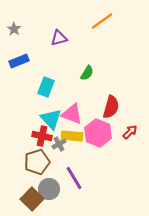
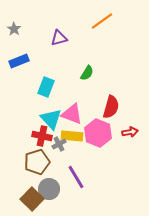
red arrow: rotated 35 degrees clockwise
purple line: moved 2 px right, 1 px up
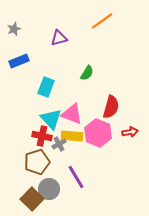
gray star: rotated 16 degrees clockwise
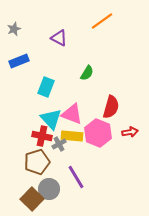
purple triangle: rotated 42 degrees clockwise
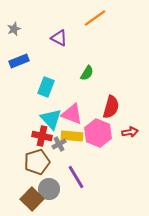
orange line: moved 7 px left, 3 px up
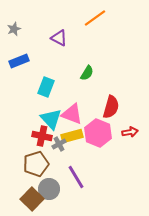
yellow rectangle: rotated 20 degrees counterclockwise
brown pentagon: moved 1 px left, 2 px down
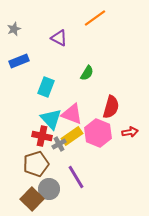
yellow rectangle: rotated 20 degrees counterclockwise
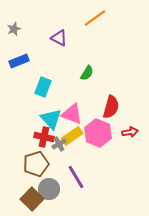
cyan rectangle: moved 3 px left
red cross: moved 2 px right, 1 px down
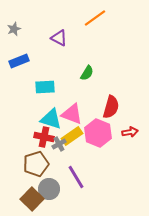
cyan rectangle: moved 2 px right; rotated 66 degrees clockwise
cyan triangle: rotated 30 degrees counterclockwise
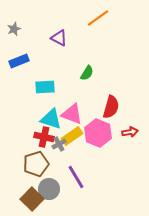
orange line: moved 3 px right
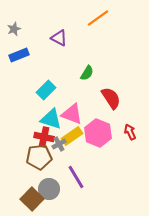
blue rectangle: moved 6 px up
cyan rectangle: moved 1 px right, 3 px down; rotated 42 degrees counterclockwise
red semicircle: moved 9 px up; rotated 50 degrees counterclockwise
red arrow: rotated 105 degrees counterclockwise
brown pentagon: moved 3 px right, 7 px up; rotated 10 degrees clockwise
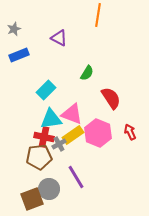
orange line: moved 3 px up; rotated 45 degrees counterclockwise
cyan triangle: rotated 25 degrees counterclockwise
yellow rectangle: moved 1 px right, 1 px up
brown square: rotated 25 degrees clockwise
